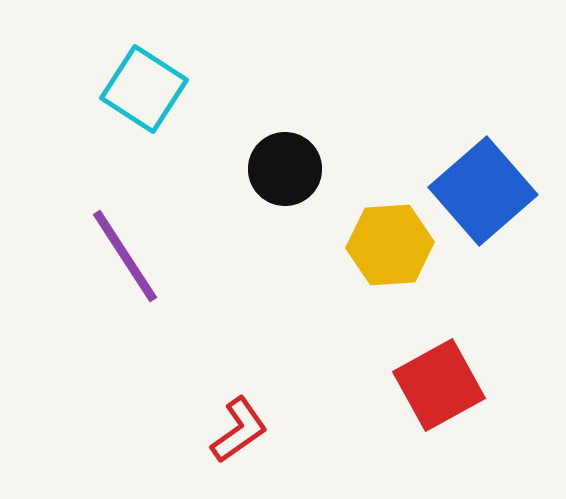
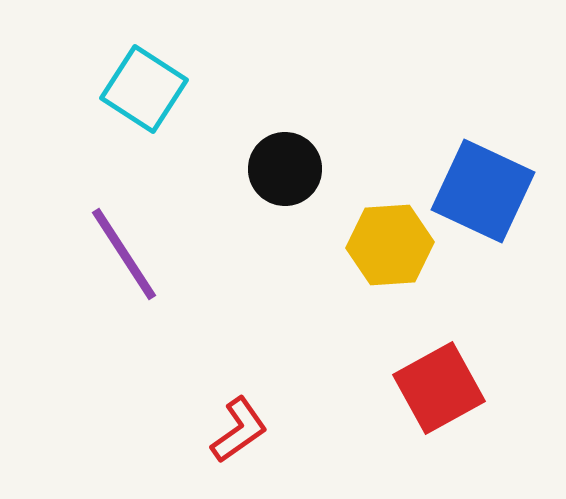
blue square: rotated 24 degrees counterclockwise
purple line: moved 1 px left, 2 px up
red square: moved 3 px down
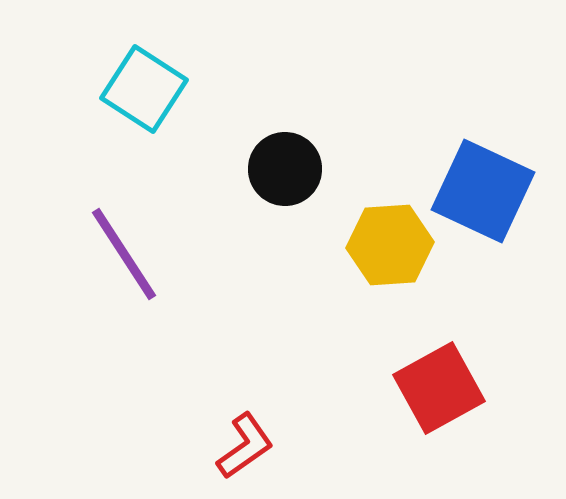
red L-shape: moved 6 px right, 16 px down
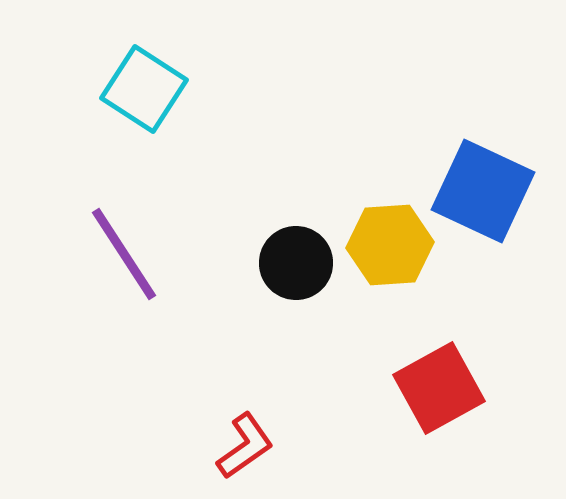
black circle: moved 11 px right, 94 px down
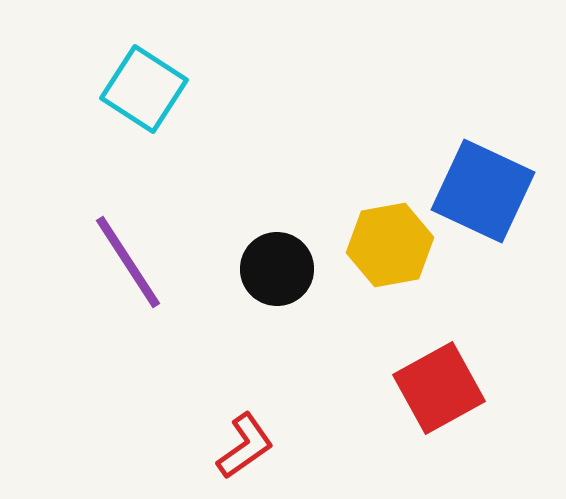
yellow hexagon: rotated 6 degrees counterclockwise
purple line: moved 4 px right, 8 px down
black circle: moved 19 px left, 6 px down
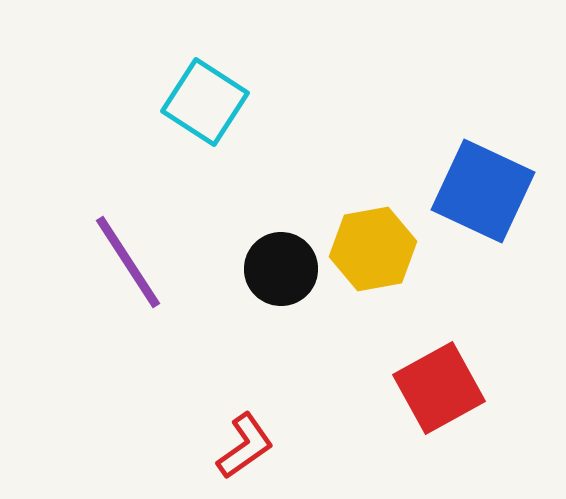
cyan square: moved 61 px right, 13 px down
yellow hexagon: moved 17 px left, 4 px down
black circle: moved 4 px right
